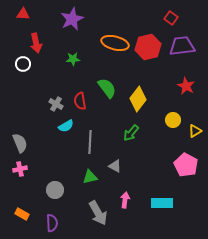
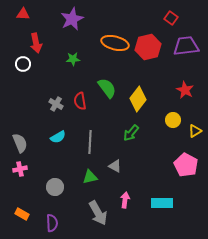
purple trapezoid: moved 4 px right
red star: moved 1 px left, 4 px down
cyan semicircle: moved 8 px left, 11 px down
gray circle: moved 3 px up
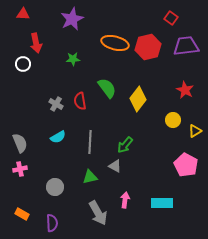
green arrow: moved 6 px left, 12 px down
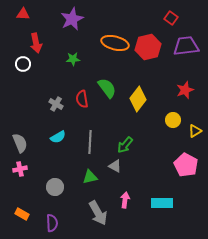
red star: rotated 24 degrees clockwise
red semicircle: moved 2 px right, 2 px up
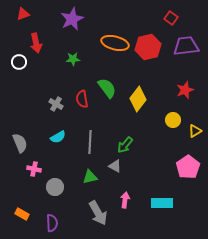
red triangle: rotated 24 degrees counterclockwise
white circle: moved 4 px left, 2 px up
pink pentagon: moved 2 px right, 2 px down; rotated 10 degrees clockwise
pink cross: moved 14 px right; rotated 24 degrees clockwise
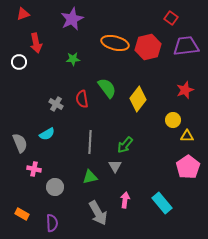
yellow triangle: moved 8 px left, 5 px down; rotated 32 degrees clockwise
cyan semicircle: moved 11 px left, 3 px up
gray triangle: rotated 32 degrees clockwise
cyan rectangle: rotated 50 degrees clockwise
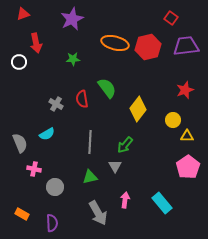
yellow diamond: moved 10 px down
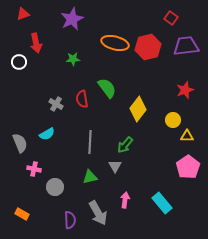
purple semicircle: moved 18 px right, 3 px up
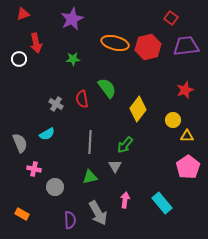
white circle: moved 3 px up
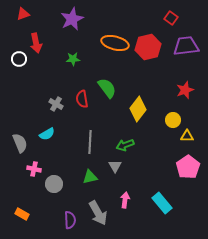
green arrow: rotated 30 degrees clockwise
gray circle: moved 1 px left, 3 px up
